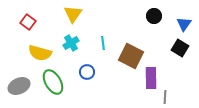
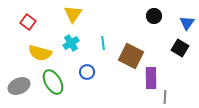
blue triangle: moved 3 px right, 1 px up
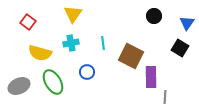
cyan cross: rotated 21 degrees clockwise
purple rectangle: moved 1 px up
